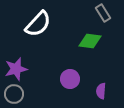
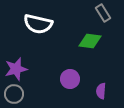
white semicircle: rotated 60 degrees clockwise
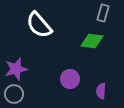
gray rectangle: rotated 48 degrees clockwise
white semicircle: moved 1 px right, 1 px down; rotated 36 degrees clockwise
green diamond: moved 2 px right
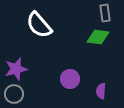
gray rectangle: moved 2 px right; rotated 24 degrees counterclockwise
green diamond: moved 6 px right, 4 px up
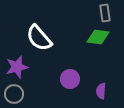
white semicircle: moved 13 px down
purple star: moved 1 px right, 2 px up
